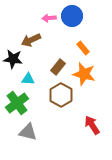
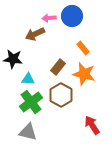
brown arrow: moved 4 px right, 6 px up
green cross: moved 14 px right, 1 px up
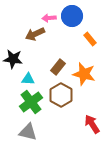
orange rectangle: moved 7 px right, 9 px up
red arrow: moved 1 px up
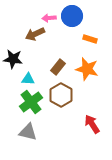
orange rectangle: rotated 32 degrees counterclockwise
orange star: moved 3 px right, 5 px up
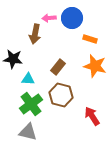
blue circle: moved 2 px down
brown arrow: rotated 54 degrees counterclockwise
orange star: moved 8 px right, 3 px up
brown hexagon: rotated 15 degrees counterclockwise
green cross: moved 2 px down
red arrow: moved 8 px up
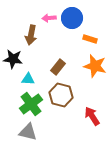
brown arrow: moved 4 px left, 1 px down
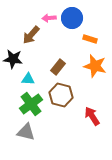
brown arrow: rotated 30 degrees clockwise
gray triangle: moved 2 px left
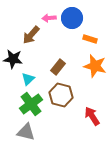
cyan triangle: rotated 48 degrees counterclockwise
